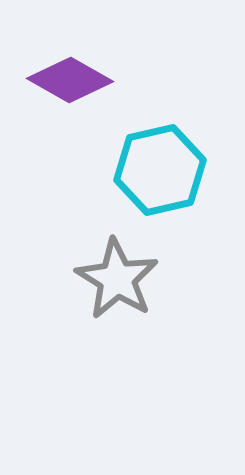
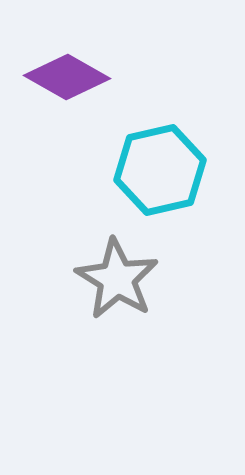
purple diamond: moved 3 px left, 3 px up
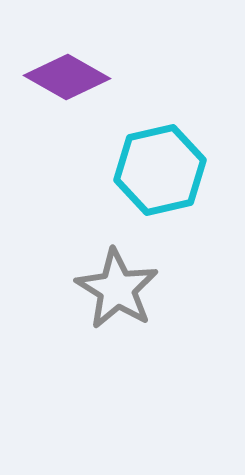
gray star: moved 10 px down
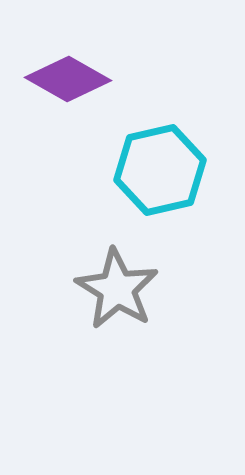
purple diamond: moved 1 px right, 2 px down
